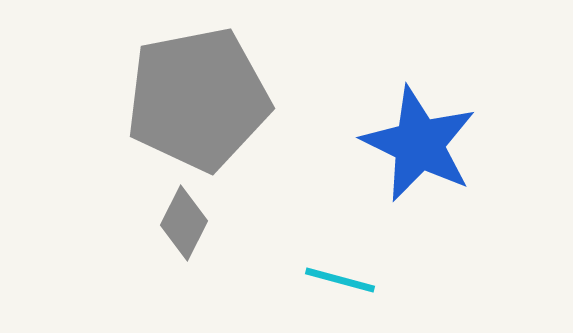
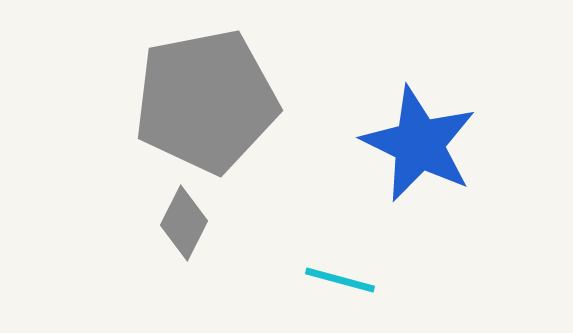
gray pentagon: moved 8 px right, 2 px down
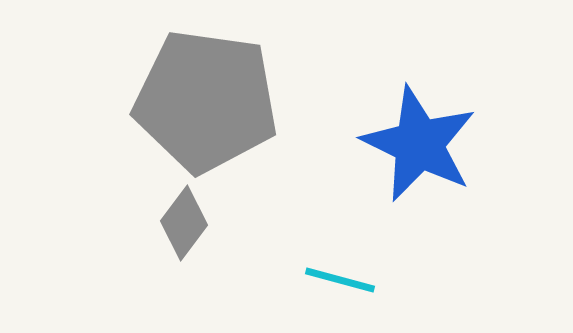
gray pentagon: rotated 19 degrees clockwise
gray diamond: rotated 10 degrees clockwise
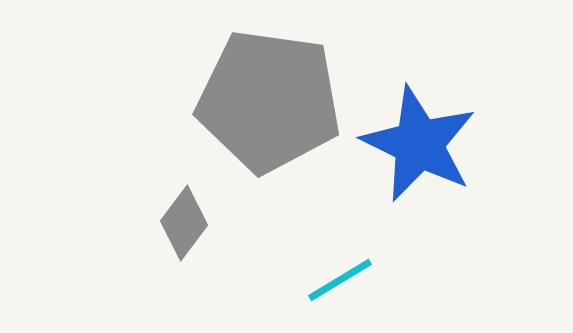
gray pentagon: moved 63 px right
cyan line: rotated 46 degrees counterclockwise
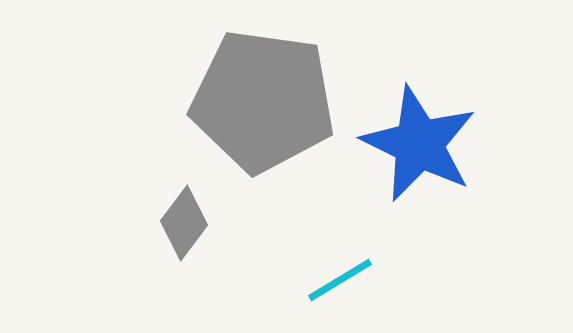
gray pentagon: moved 6 px left
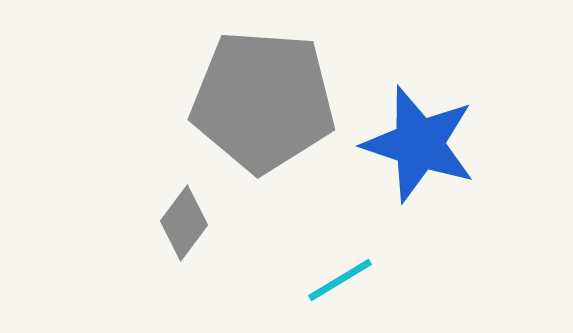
gray pentagon: rotated 4 degrees counterclockwise
blue star: rotated 8 degrees counterclockwise
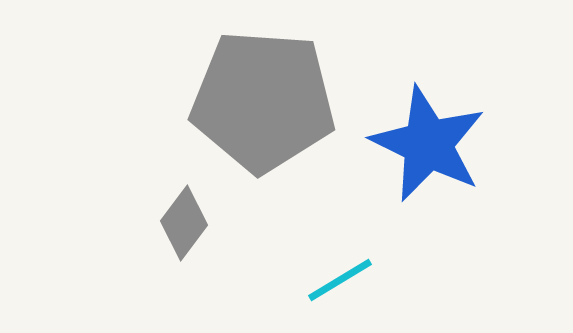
blue star: moved 9 px right; rotated 8 degrees clockwise
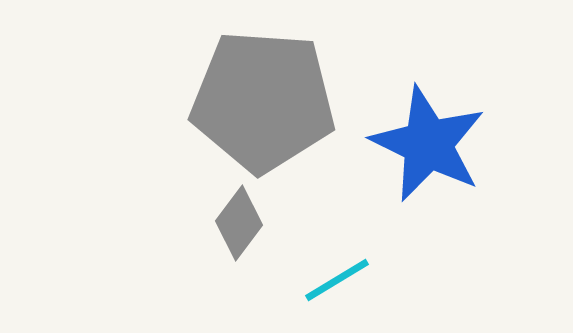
gray diamond: moved 55 px right
cyan line: moved 3 px left
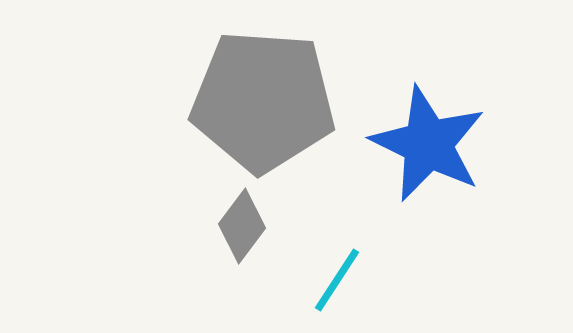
gray diamond: moved 3 px right, 3 px down
cyan line: rotated 26 degrees counterclockwise
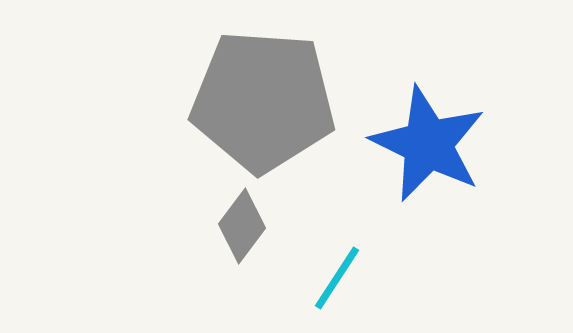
cyan line: moved 2 px up
